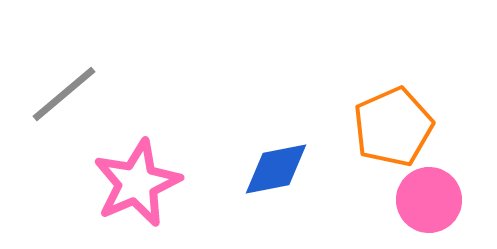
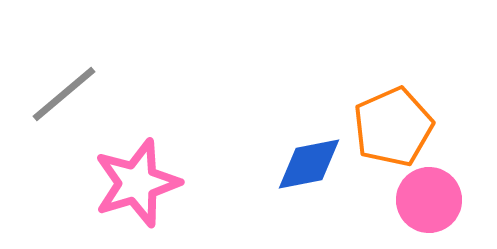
blue diamond: moved 33 px right, 5 px up
pink star: rotated 6 degrees clockwise
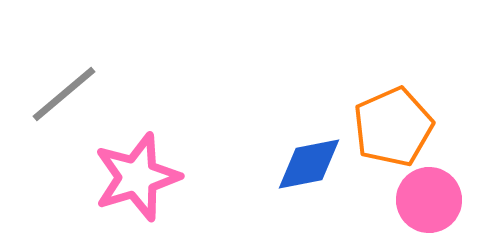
pink star: moved 6 px up
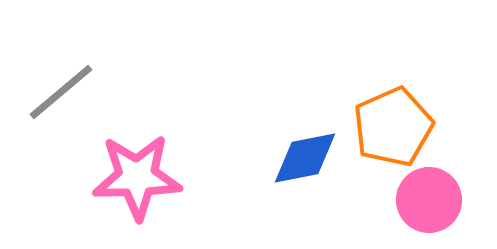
gray line: moved 3 px left, 2 px up
blue diamond: moved 4 px left, 6 px up
pink star: rotated 16 degrees clockwise
